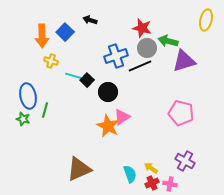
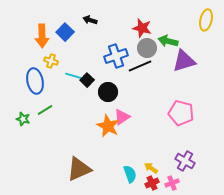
blue ellipse: moved 7 px right, 15 px up
green line: rotated 42 degrees clockwise
pink cross: moved 2 px right, 1 px up; rotated 32 degrees counterclockwise
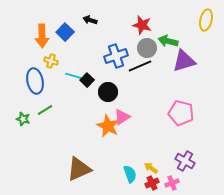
red star: moved 3 px up
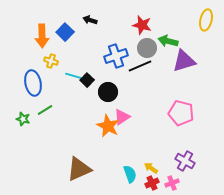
blue ellipse: moved 2 px left, 2 px down
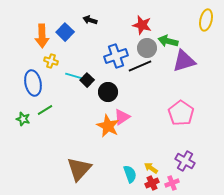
pink pentagon: rotated 20 degrees clockwise
brown triangle: rotated 24 degrees counterclockwise
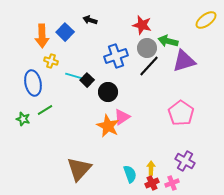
yellow ellipse: rotated 40 degrees clockwise
black line: moved 9 px right; rotated 25 degrees counterclockwise
yellow arrow: rotated 56 degrees clockwise
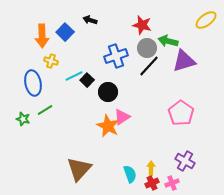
cyan line: rotated 42 degrees counterclockwise
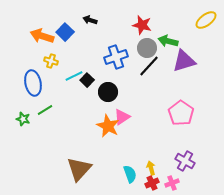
orange arrow: rotated 110 degrees clockwise
blue cross: moved 1 px down
yellow arrow: rotated 16 degrees counterclockwise
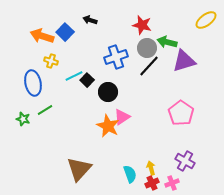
green arrow: moved 1 px left, 1 px down
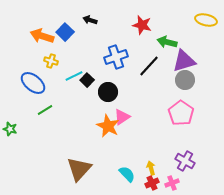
yellow ellipse: rotated 50 degrees clockwise
gray circle: moved 38 px right, 32 px down
blue ellipse: rotated 40 degrees counterclockwise
green star: moved 13 px left, 10 px down
cyan semicircle: moved 3 px left; rotated 24 degrees counterclockwise
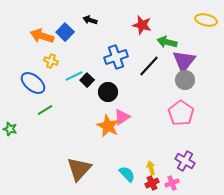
purple triangle: rotated 35 degrees counterclockwise
